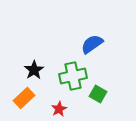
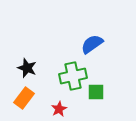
black star: moved 7 px left, 2 px up; rotated 18 degrees counterclockwise
green square: moved 2 px left, 2 px up; rotated 30 degrees counterclockwise
orange rectangle: rotated 10 degrees counterclockwise
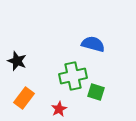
blue semicircle: moved 1 px right; rotated 50 degrees clockwise
black star: moved 10 px left, 7 px up
green square: rotated 18 degrees clockwise
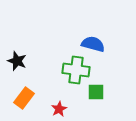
green cross: moved 3 px right, 6 px up; rotated 20 degrees clockwise
green square: rotated 18 degrees counterclockwise
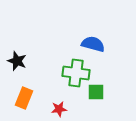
green cross: moved 3 px down
orange rectangle: rotated 15 degrees counterclockwise
red star: rotated 21 degrees clockwise
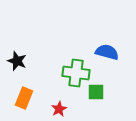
blue semicircle: moved 14 px right, 8 px down
red star: rotated 21 degrees counterclockwise
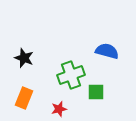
blue semicircle: moved 1 px up
black star: moved 7 px right, 3 px up
green cross: moved 5 px left, 2 px down; rotated 28 degrees counterclockwise
red star: rotated 14 degrees clockwise
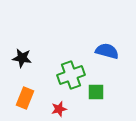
black star: moved 2 px left; rotated 12 degrees counterclockwise
orange rectangle: moved 1 px right
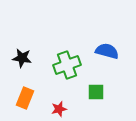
green cross: moved 4 px left, 10 px up
